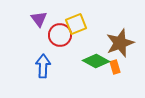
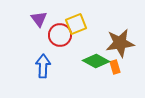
brown star: rotated 12 degrees clockwise
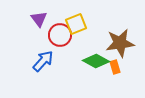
blue arrow: moved 5 px up; rotated 40 degrees clockwise
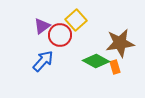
purple triangle: moved 3 px right, 7 px down; rotated 30 degrees clockwise
yellow square: moved 4 px up; rotated 20 degrees counterclockwise
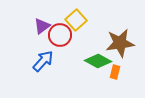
green diamond: moved 2 px right
orange rectangle: moved 5 px down; rotated 32 degrees clockwise
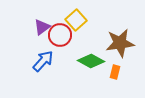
purple triangle: moved 1 px down
green diamond: moved 7 px left
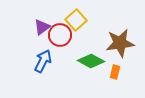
blue arrow: rotated 15 degrees counterclockwise
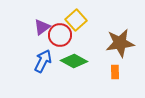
green diamond: moved 17 px left
orange rectangle: rotated 16 degrees counterclockwise
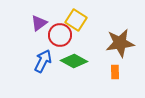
yellow square: rotated 15 degrees counterclockwise
purple triangle: moved 3 px left, 4 px up
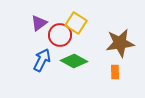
yellow square: moved 3 px down
blue arrow: moved 1 px left, 1 px up
